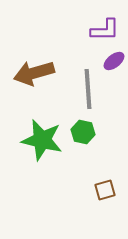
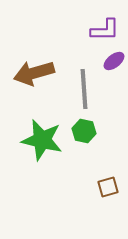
gray line: moved 4 px left
green hexagon: moved 1 px right, 1 px up
brown square: moved 3 px right, 3 px up
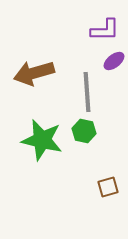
gray line: moved 3 px right, 3 px down
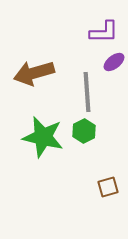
purple L-shape: moved 1 px left, 2 px down
purple ellipse: moved 1 px down
green hexagon: rotated 20 degrees clockwise
green star: moved 1 px right, 3 px up
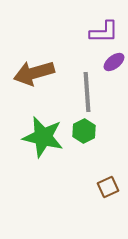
brown square: rotated 10 degrees counterclockwise
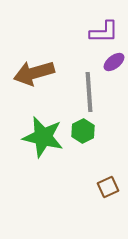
gray line: moved 2 px right
green hexagon: moved 1 px left
